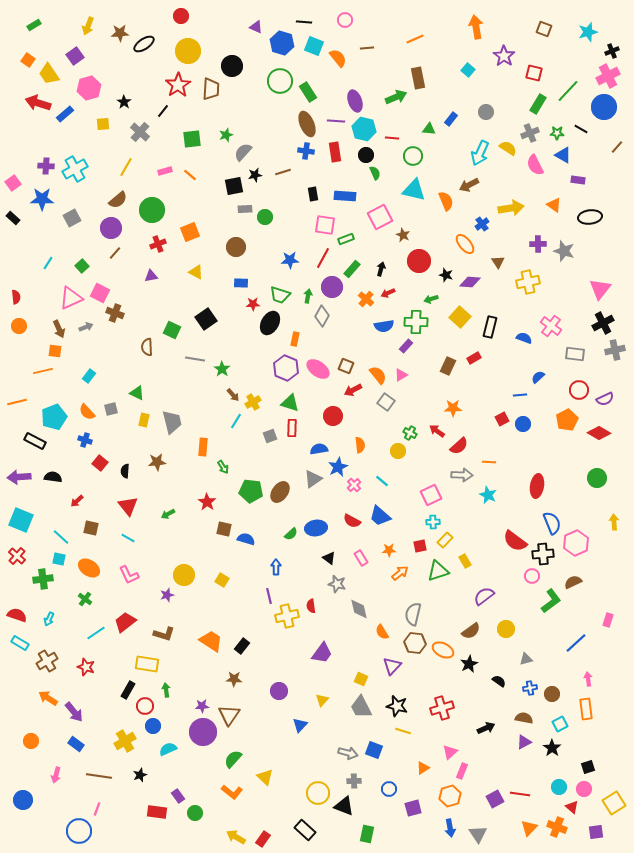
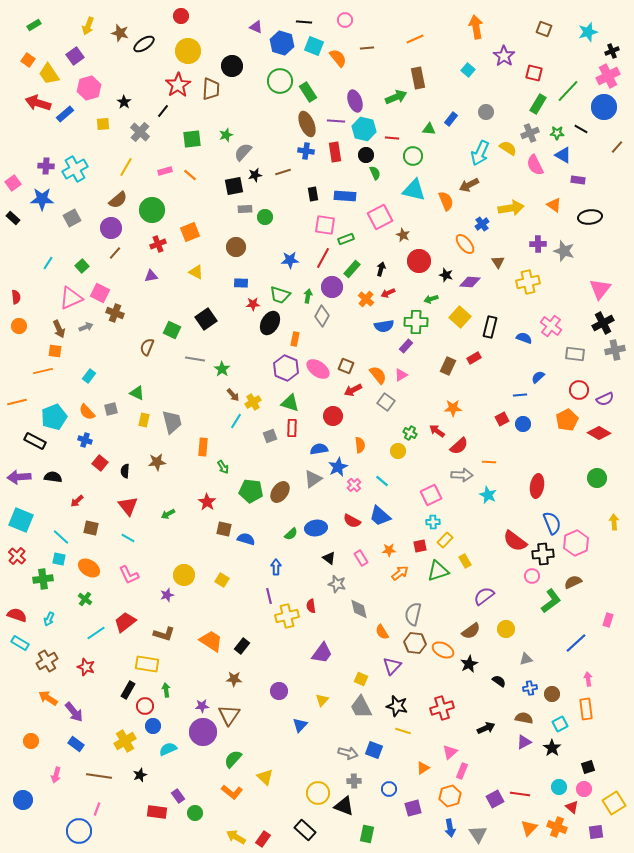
brown star at (120, 33): rotated 18 degrees clockwise
brown semicircle at (147, 347): rotated 24 degrees clockwise
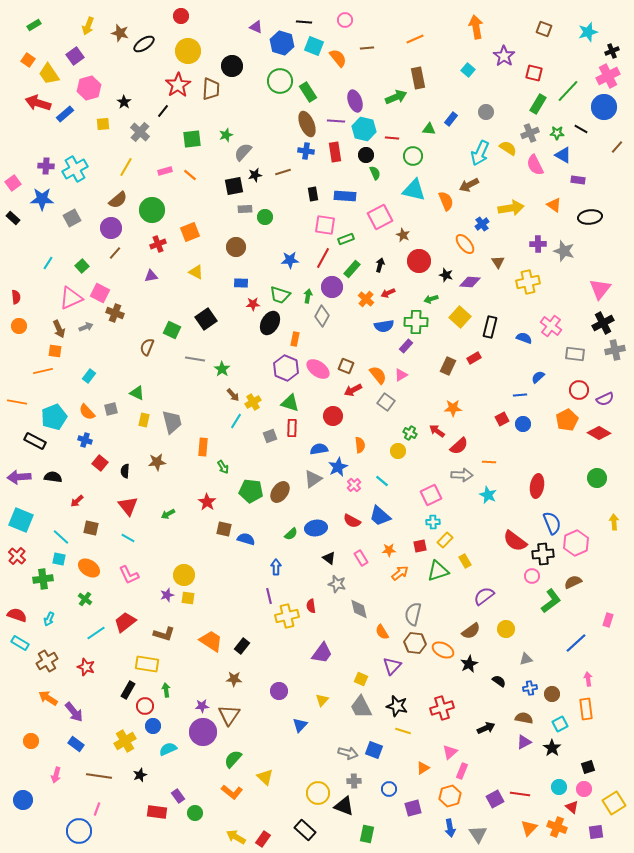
black arrow at (381, 269): moved 1 px left, 4 px up
orange line at (17, 402): rotated 24 degrees clockwise
yellow square at (222, 580): moved 34 px left, 18 px down; rotated 24 degrees counterclockwise
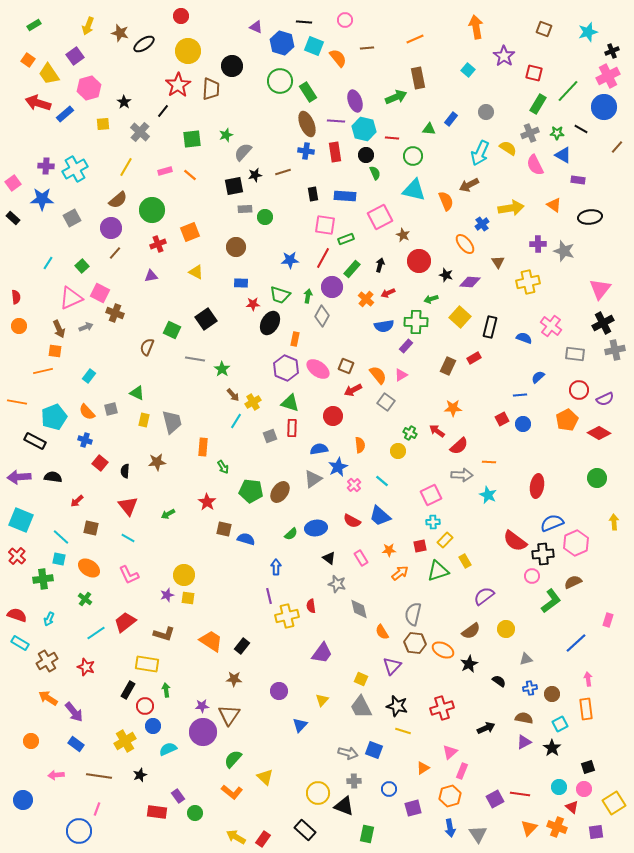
blue semicircle at (552, 523): rotated 90 degrees counterclockwise
pink arrow at (56, 775): rotated 70 degrees clockwise
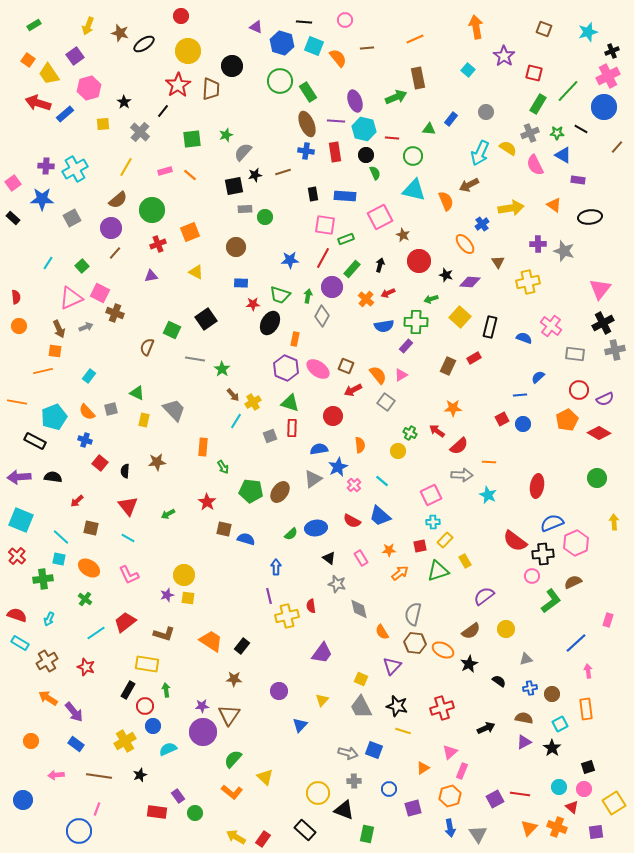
gray trapezoid at (172, 422): moved 2 px right, 12 px up; rotated 30 degrees counterclockwise
pink arrow at (588, 679): moved 8 px up
black triangle at (344, 806): moved 4 px down
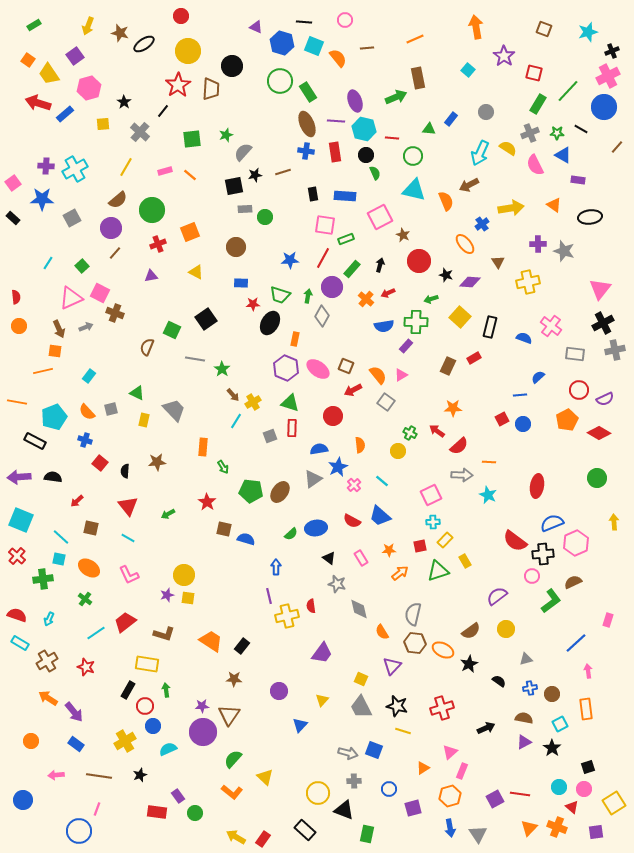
purple semicircle at (484, 596): moved 13 px right
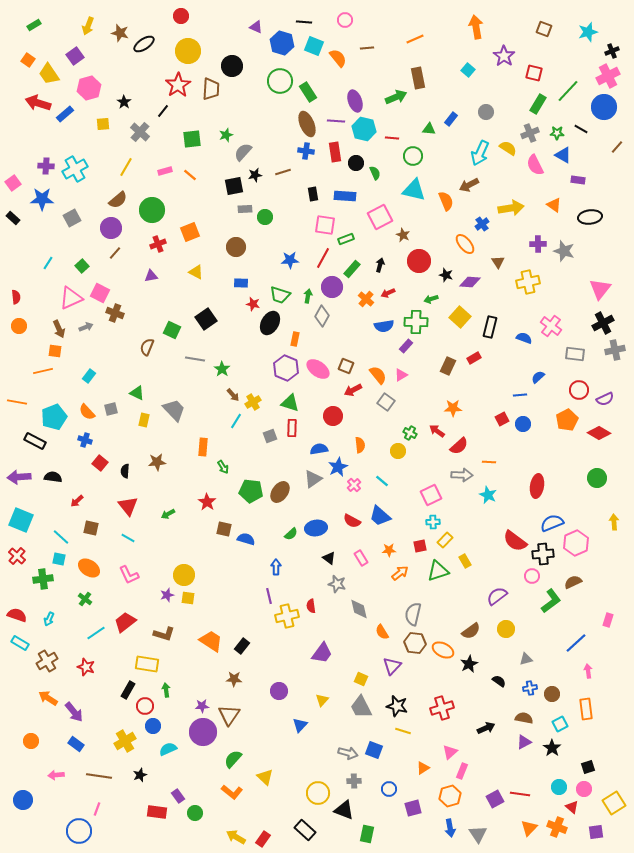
black circle at (366, 155): moved 10 px left, 8 px down
red star at (253, 304): rotated 16 degrees clockwise
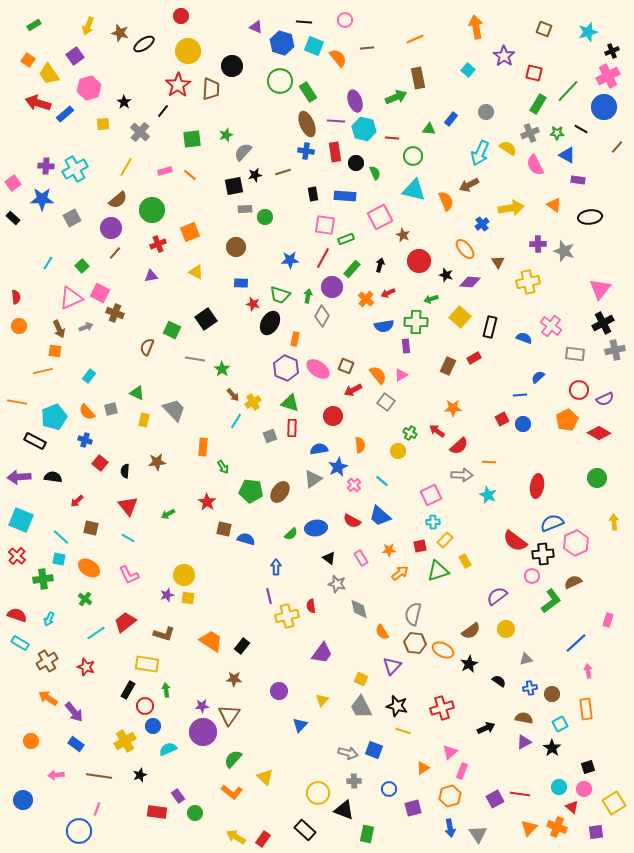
blue triangle at (563, 155): moved 4 px right
orange ellipse at (465, 244): moved 5 px down
purple rectangle at (406, 346): rotated 48 degrees counterclockwise
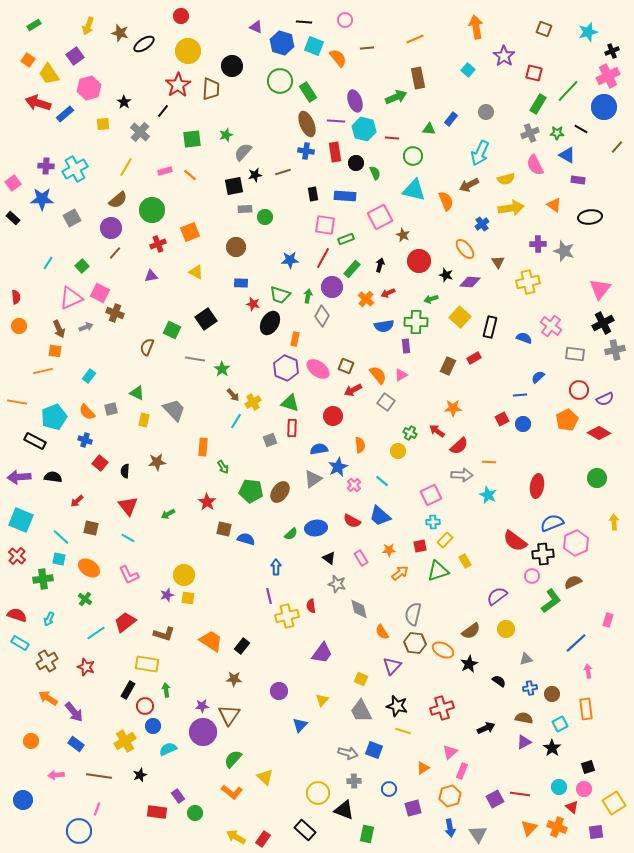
yellow semicircle at (508, 148): moved 2 px left, 31 px down; rotated 132 degrees clockwise
gray square at (270, 436): moved 4 px down
gray trapezoid at (361, 707): moved 4 px down
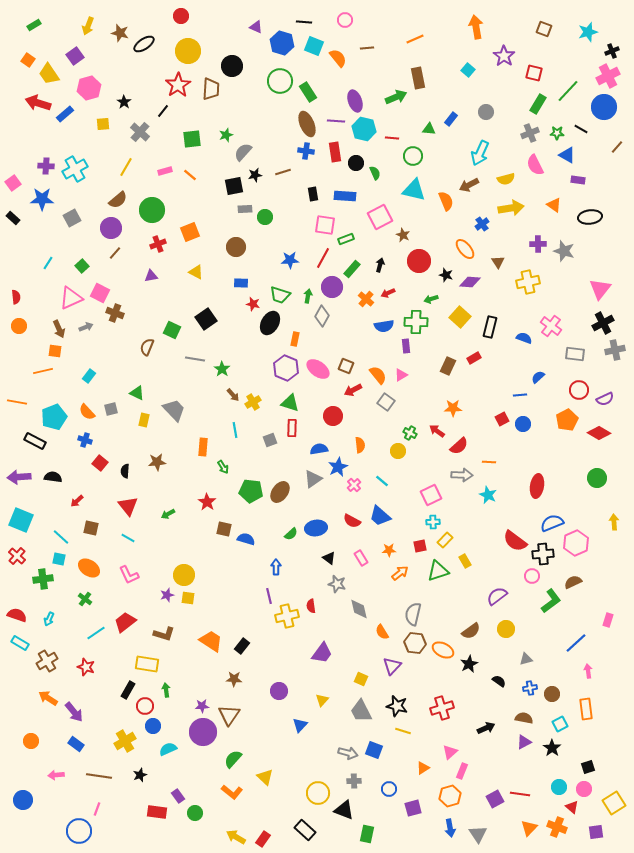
cyan line at (236, 421): moved 1 px left, 9 px down; rotated 42 degrees counterclockwise
